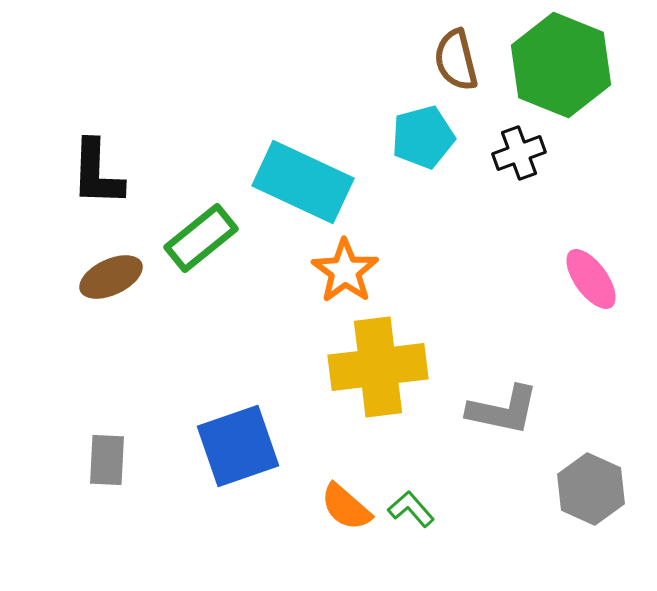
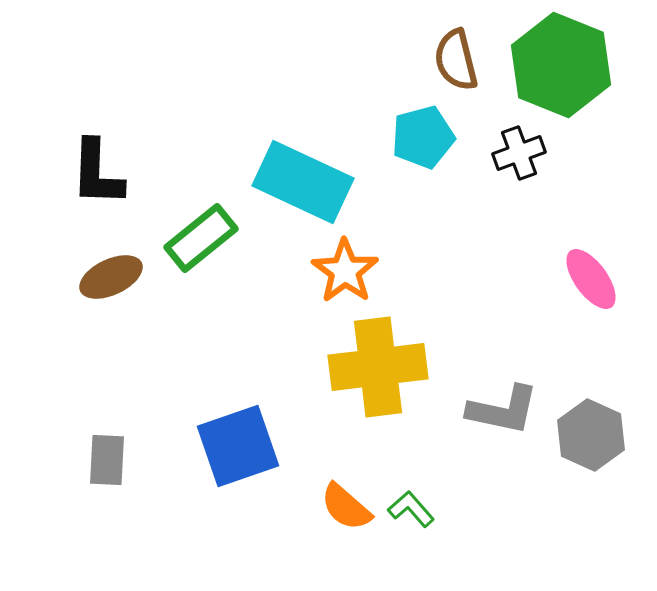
gray hexagon: moved 54 px up
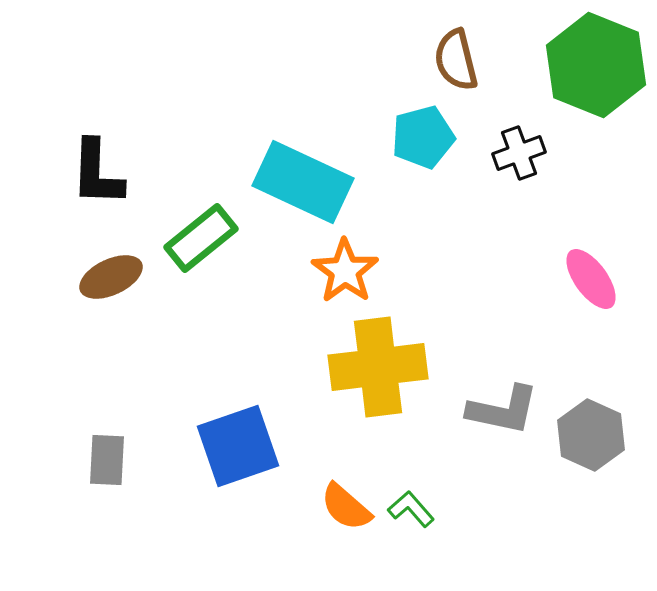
green hexagon: moved 35 px right
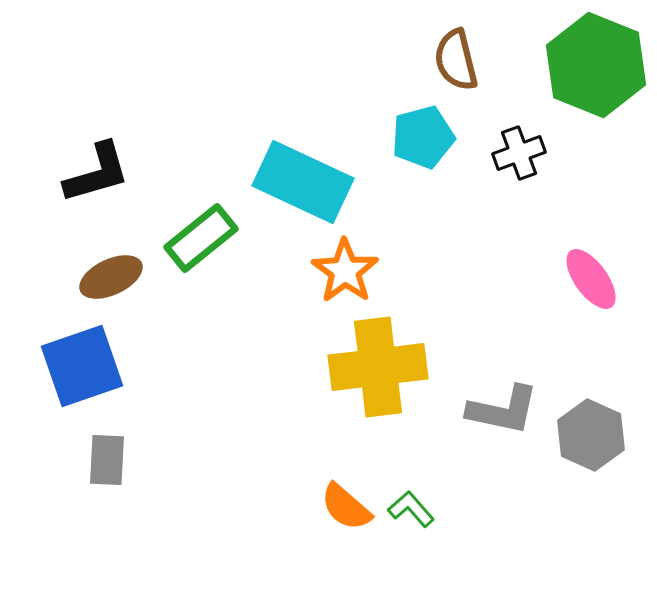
black L-shape: rotated 108 degrees counterclockwise
blue square: moved 156 px left, 80 px up
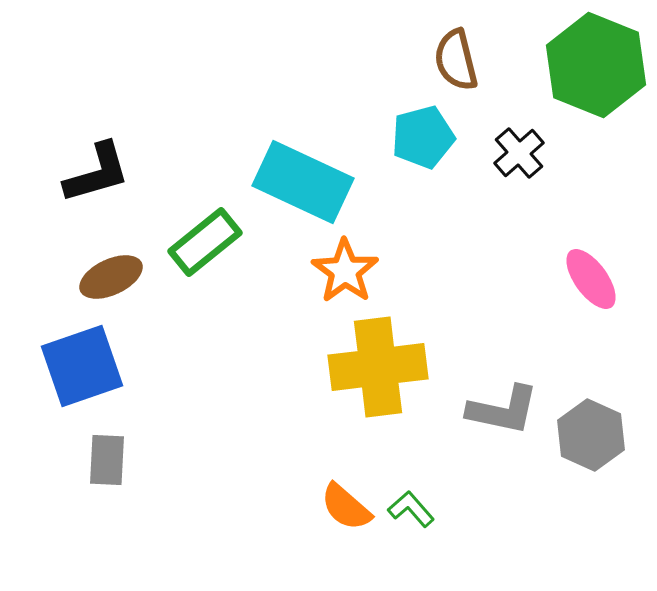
black cross: rotated 21 degrees counterclockwise
green rectangle: moved 4 px right, 4 px down
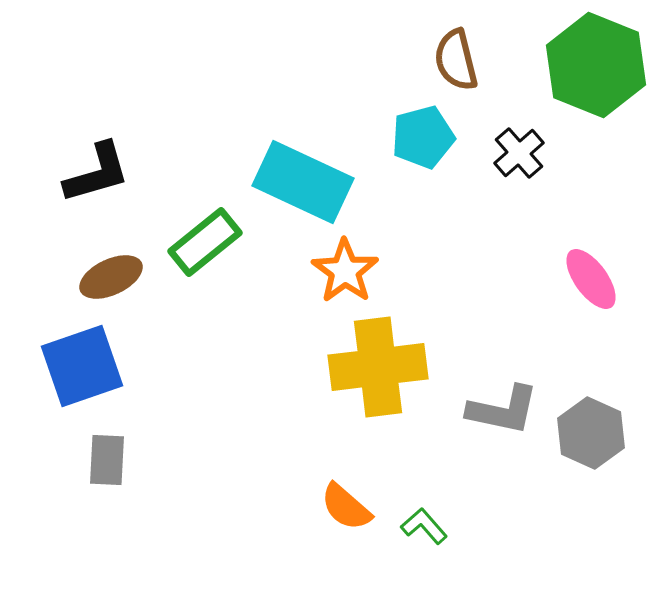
gray hexagon: moved 2 px up
green L-shape: moved 13 px right, 17 px down
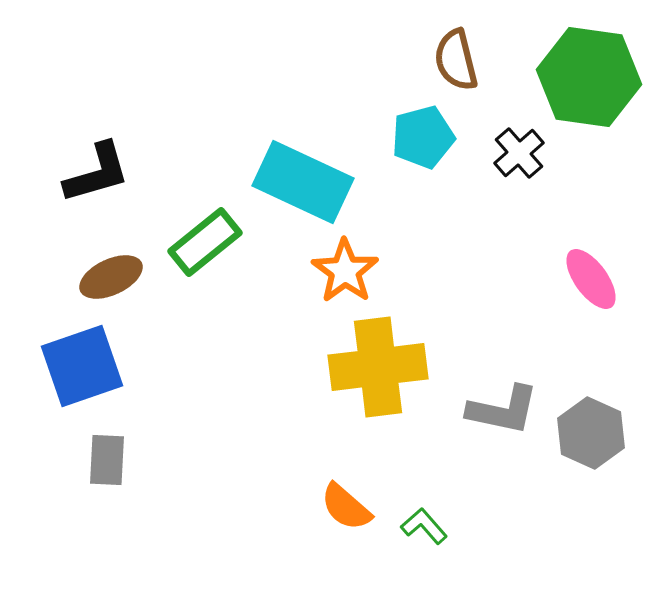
green hexagon: moved 7 px left, 12 px down; rotated 14 degrees counterclockwise
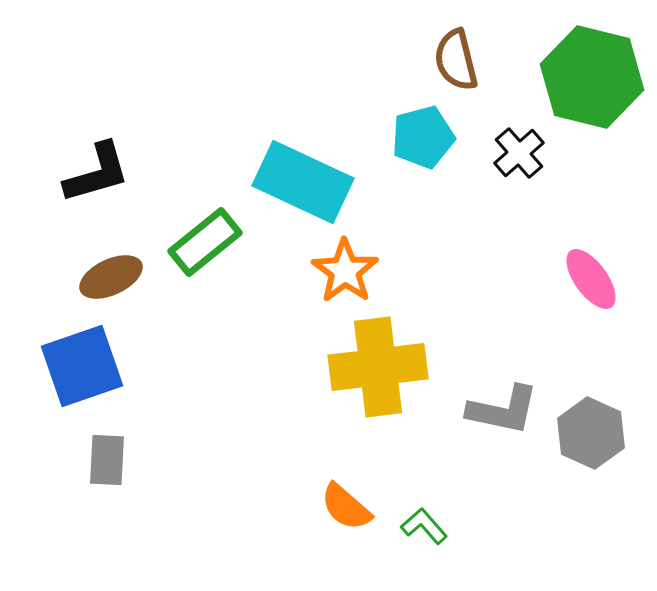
green hexagon: moved 3 px right; rotated 6 degrees clockwise
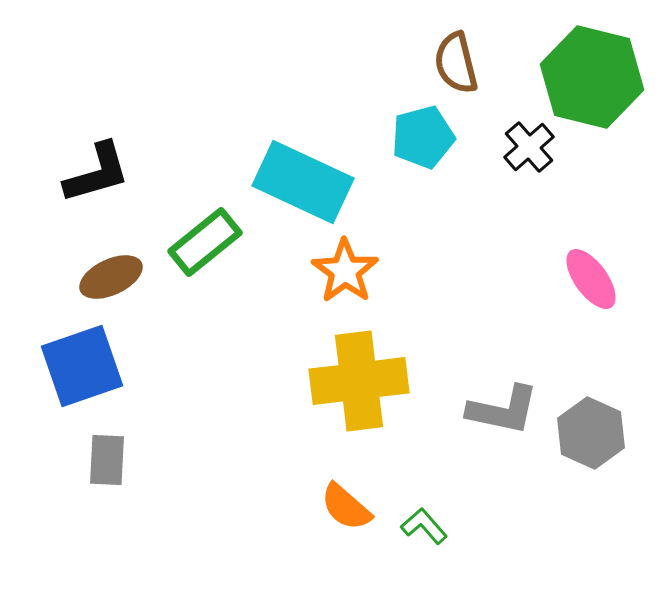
brown semicircle: moved 3 px down
black cross: moved 10 px right, 6 px up
yellow cross: moved 19 px left, 14 px down
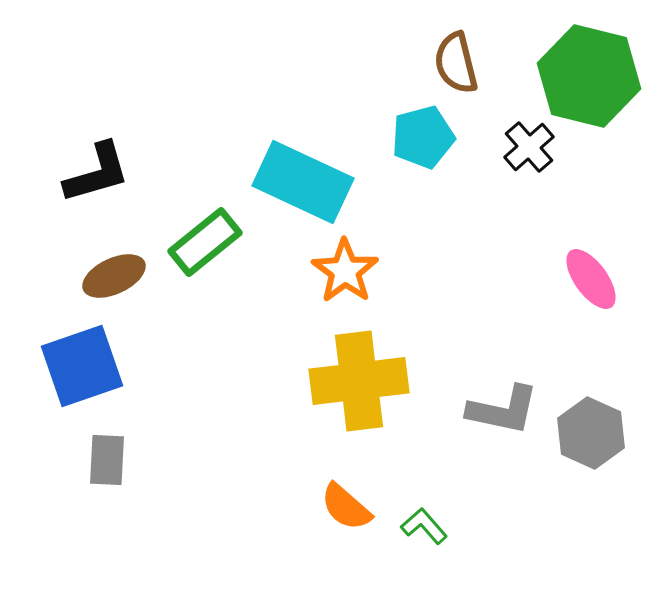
green hexagon: moved 3 px left, 1 px up
brown ellipse: moved 3 px right, 1 px up
